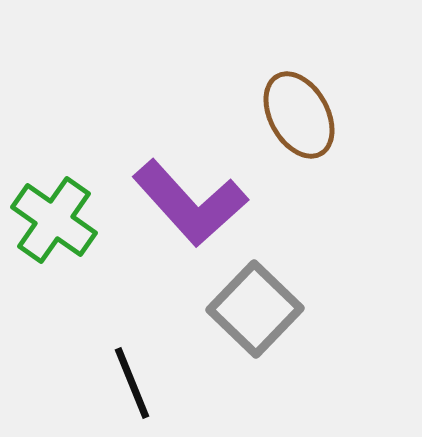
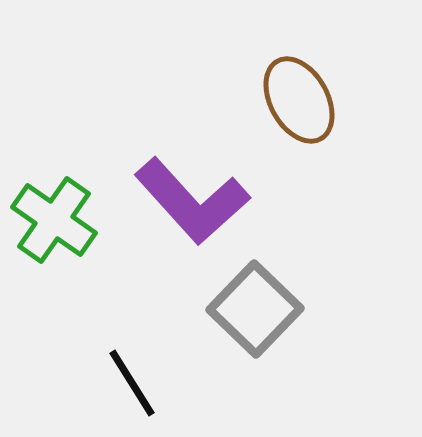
brown ellipse: moved 15 px up
purple L-shape: moved 2 px right, 2 px up
black line: rotated 10 degrees counterclockwise
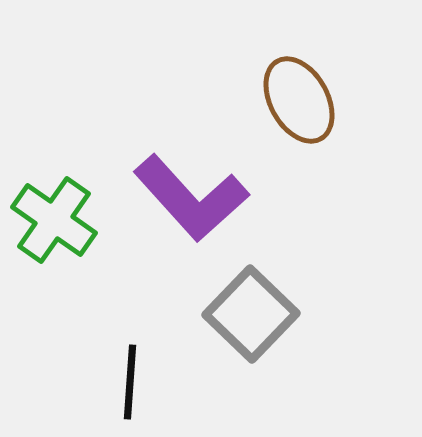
purple L-shape: moved 1 px left, 3 px up
gray square: moved 4 px left, 5 px down
black line: moved 2 px left, 1 px up; rotated 36 degrees clockwise
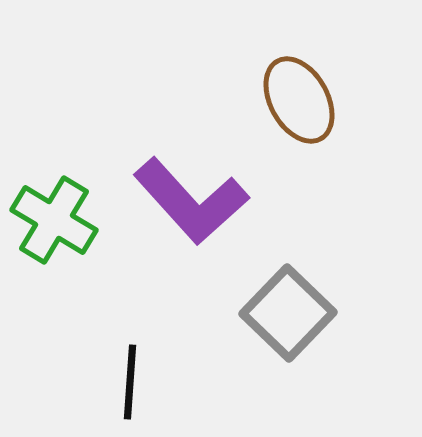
purple L-shape: moved 3 px down
green cross: rotated 4 degrees counterclockwise
gray square: moved 37 px right, 1 px up
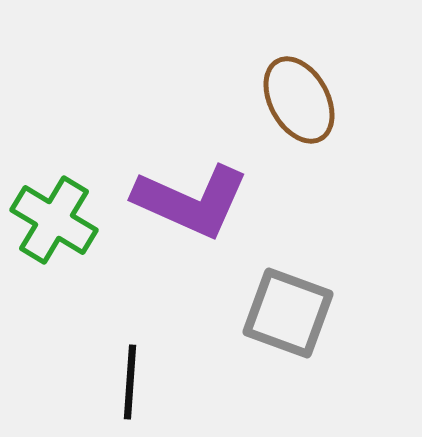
purple L-shape: rotated 24 degrees counterclockwise
gray square: rotated 24 degrees counterclockwise
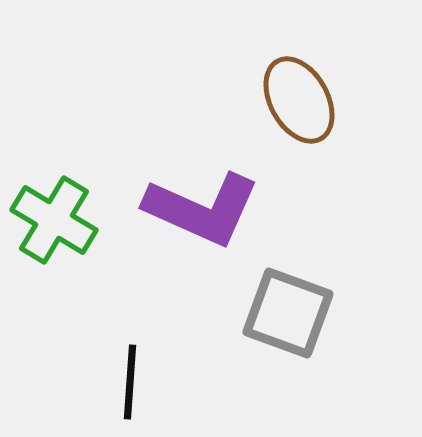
purple L-shape: moved 11 px right, 8 px down
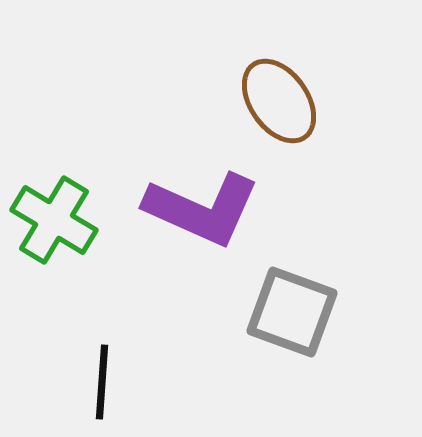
brown ellipse: moved 20 px left, 1 px down; rotated 6 degrees counterclockwise
gray square: moved 4 px right, 1 px up
black line: moved 28 px left
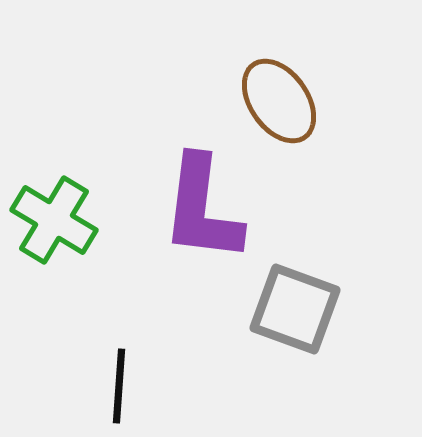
purple L-shape: rotated 73 degrees clockwise
gray square: moved 3 px right, 3 px up
black line: moved 17 px right, 4 px down
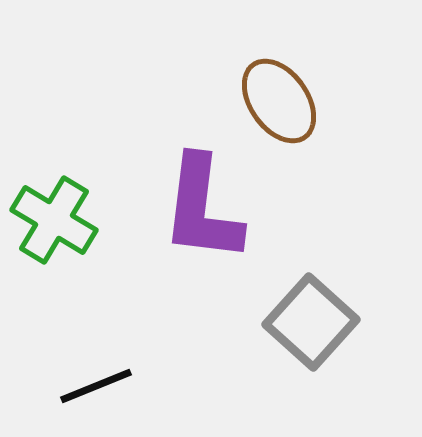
gray square: moved 16 px right, 13 px down; rotated 22 degrees clockwise
black line: moved 23 px left; rotated 64 degrees clockwise
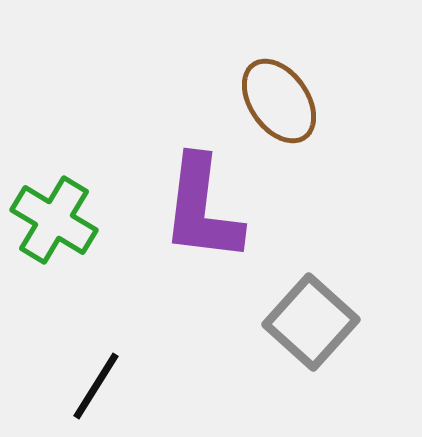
black line: rotated 36 degrees counterclockwise
